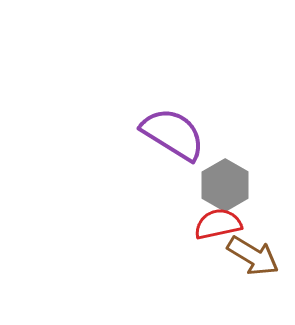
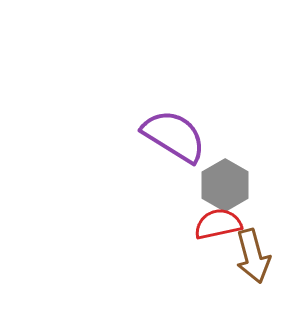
purple semicircle: moved 1 px right, 2 px down
brown arrow: rotated 44 degrees clockwise
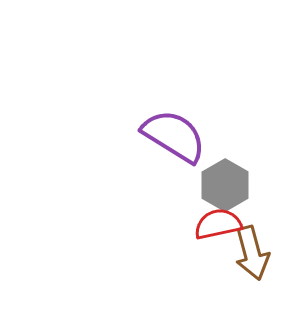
brown arrow: moved 1 px left, 3 px up
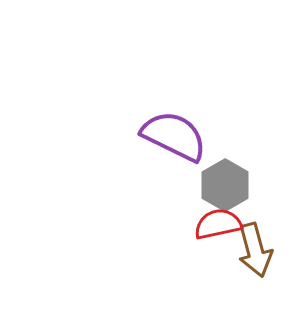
purple semicircle: rotated 6 degrees counterclockwise
brown arrow: moved 3 px right, 3 px up
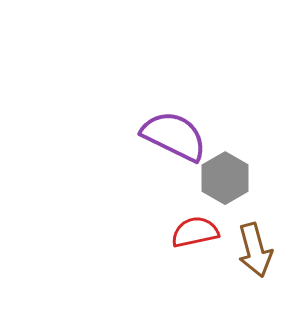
gray hexagon: moved 7 px up
red semicircle: moved 23 px left, 8 px down
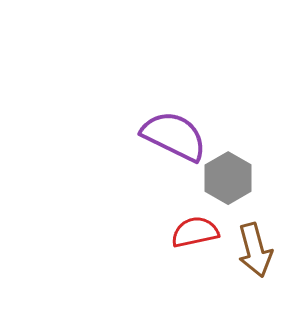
gray hexagon: moved 3 px right
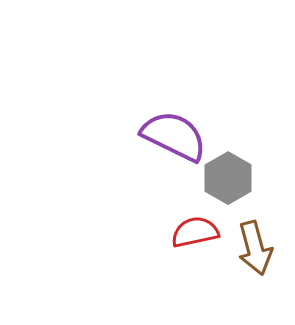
brown arrow: moved 2 px up
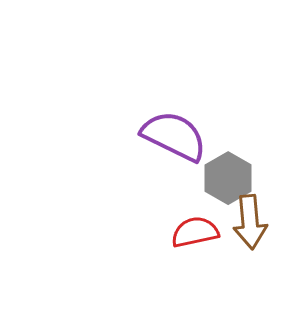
brown arrow: moved 5 px left, 26 px up; rotated 10 degrees clockwise
